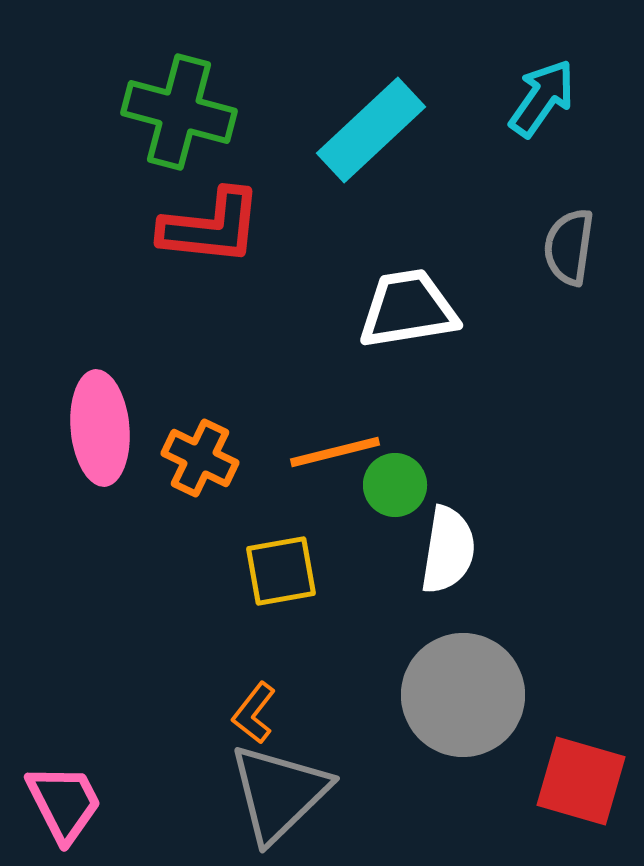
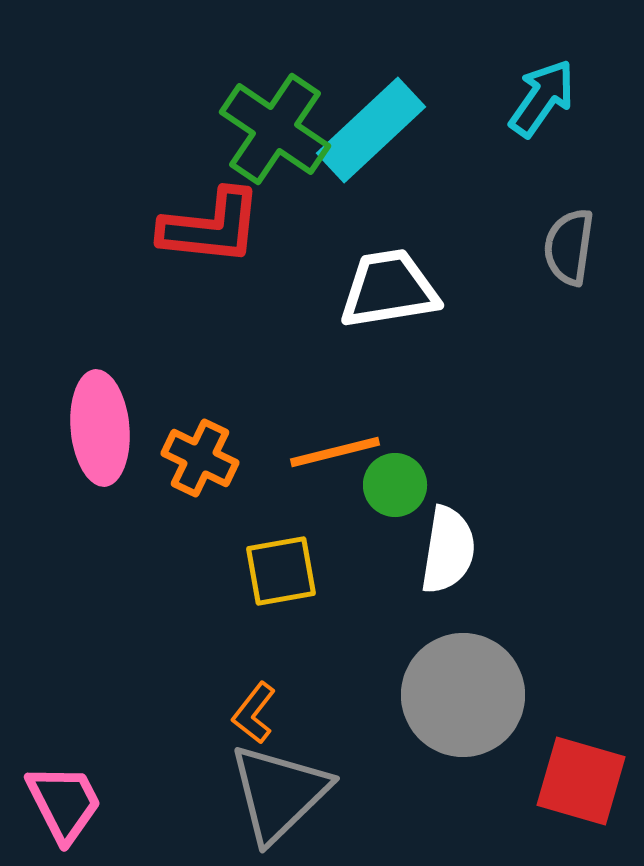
green cross: moved 96 px right, 17 px down; rotated 19 degrees clockwise
white trapezoid: moved 19 px left, 20 px up
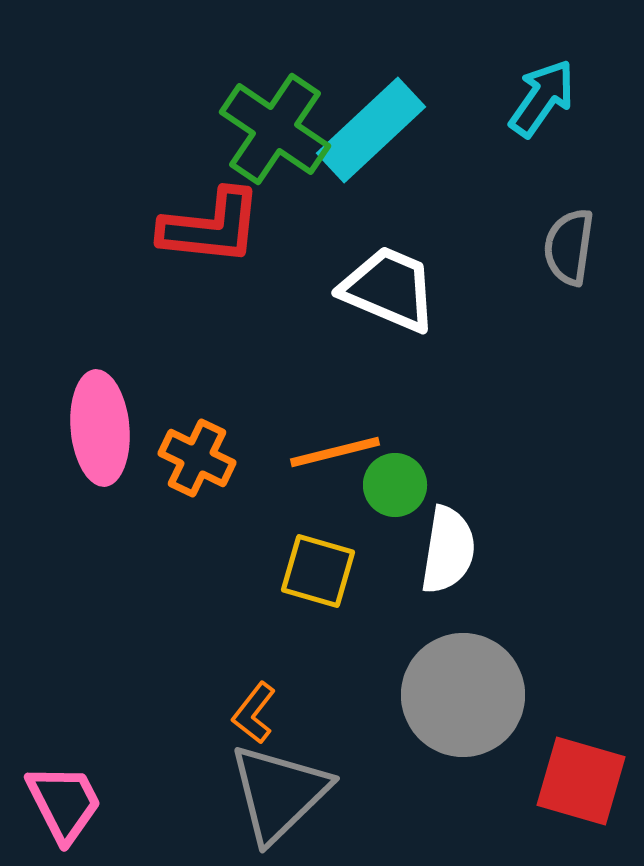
white trapezoid: rotated 32 degrees clockwise
orange cross: moved 3 px left
yellow square: moved 37 px right; rotated 26 degrees clockwise
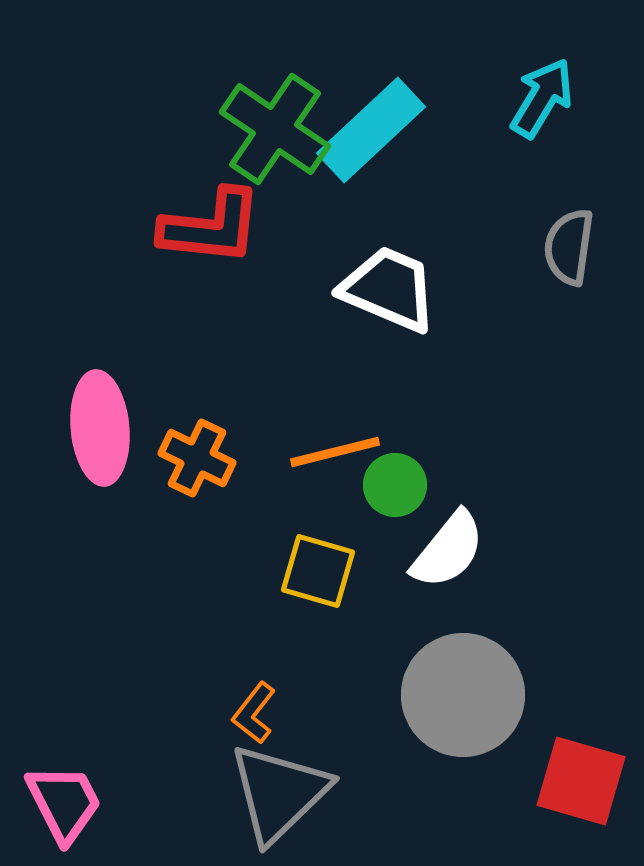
cyan arrow: rotated 4 degrees counterclockwise
white semicircle: rotated 30 degrees clockwise
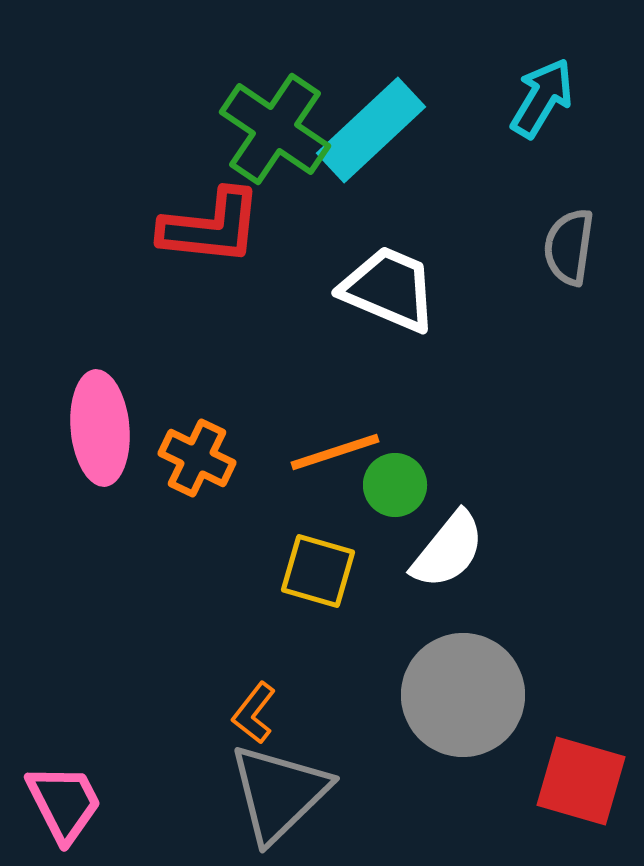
orange line: rotated 4 degrees counterclockwise
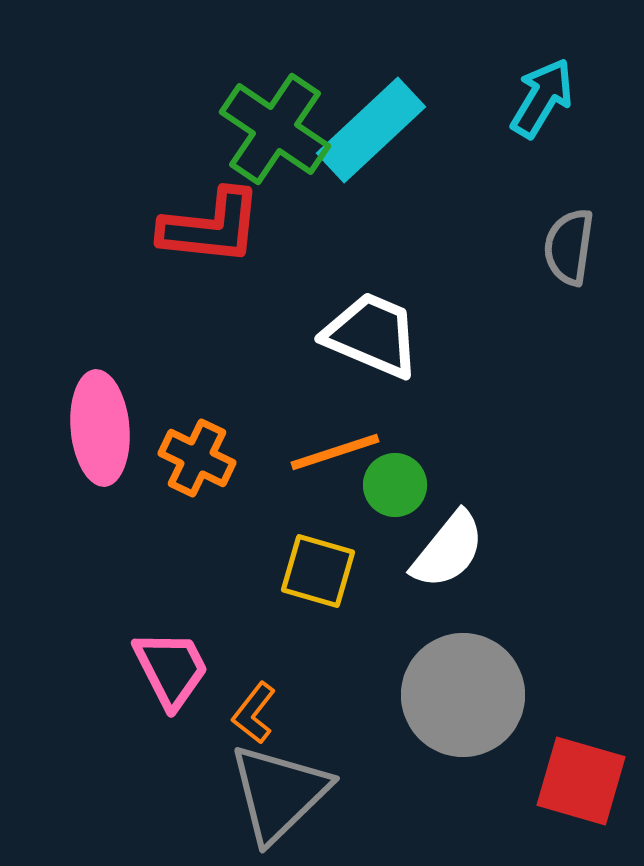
white trapezoid: moved 17 px left, 46 px down
pink trapezoid: moved 107 px right, 134 px up
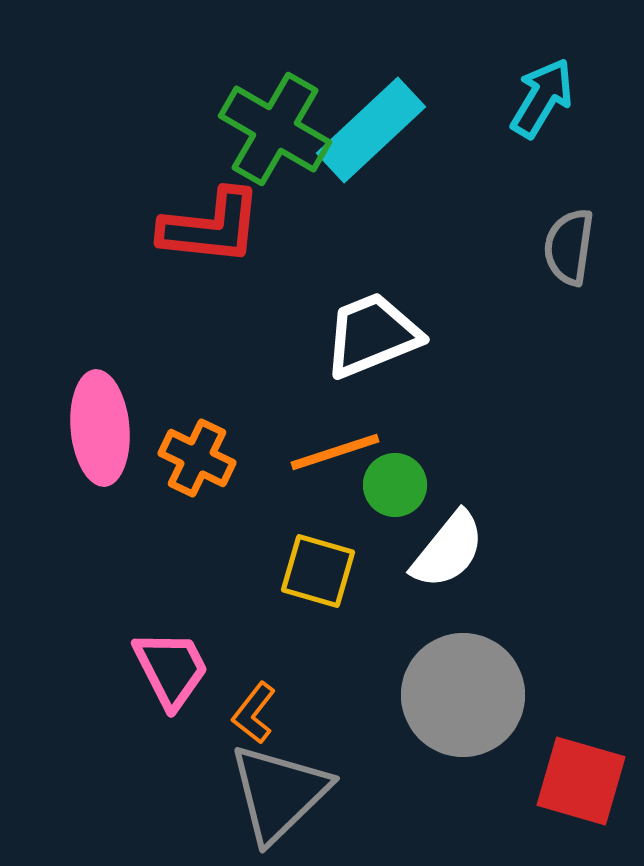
green cross: rotated 4 degrees counterclockwise
white trapezoid: rotated 45 degrees counterclockwise
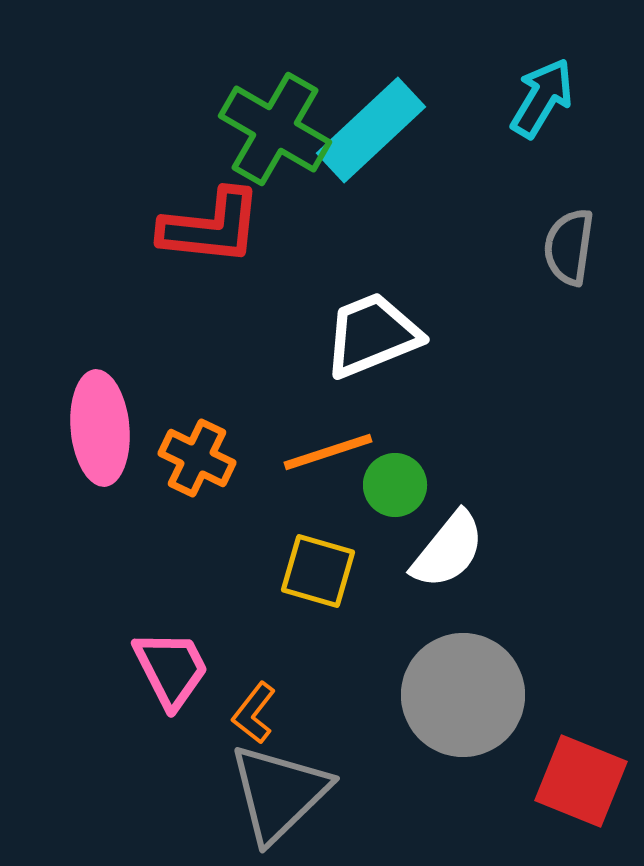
orange line: moved 7 px left
red square: rotated 6 degrees clockwise
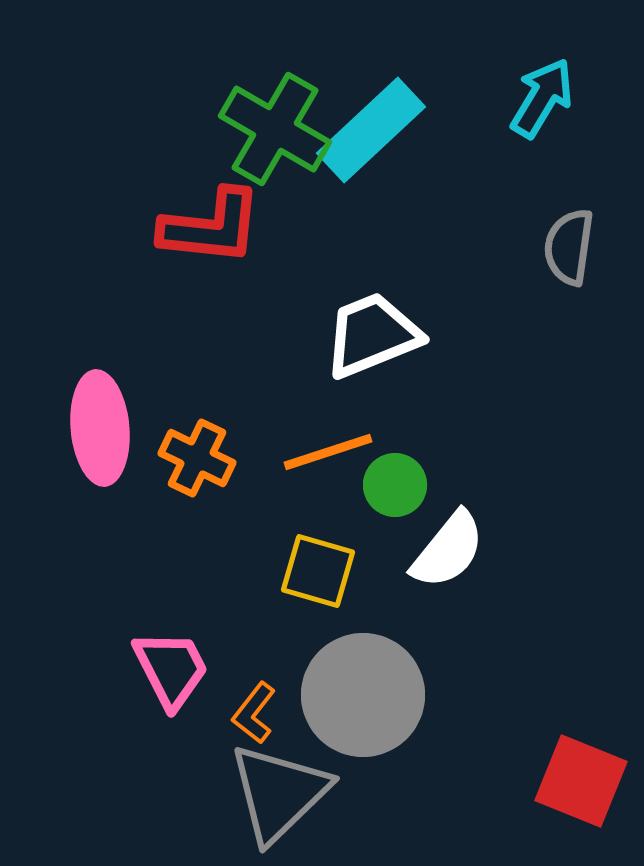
gray circle: moved 100 px left
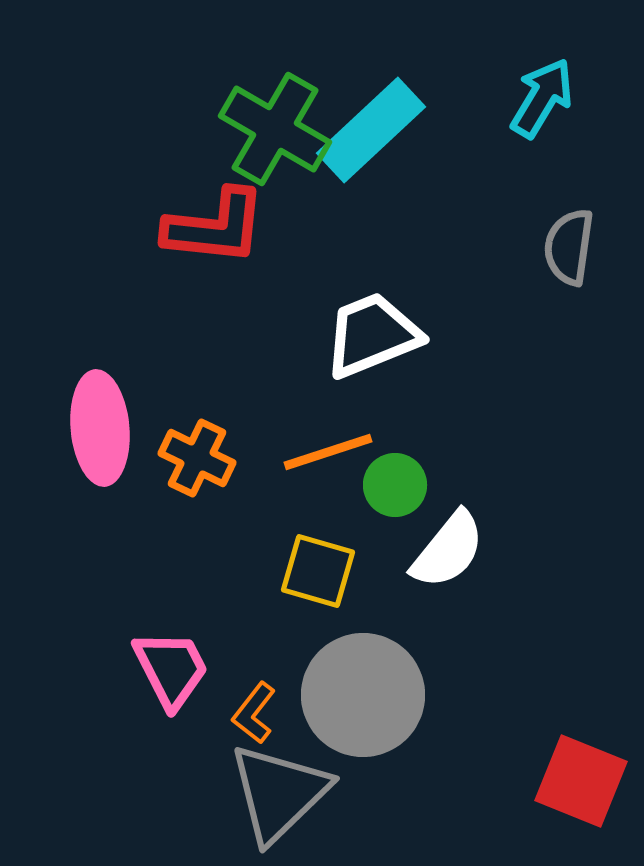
red L-shape: moved 4 px right
